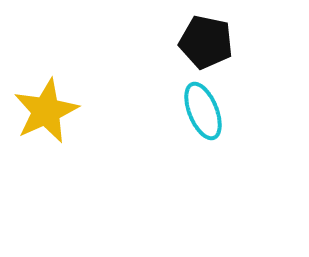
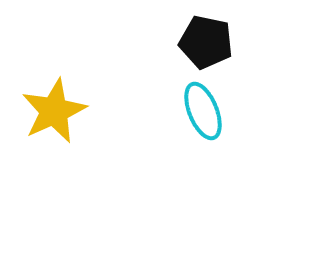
yellow star: moved 8 px right
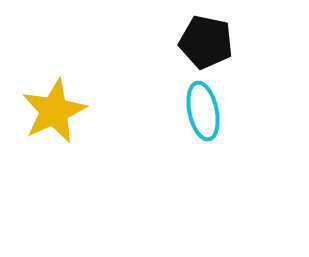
cyan ellipse: rotated 10 degrees clockwise
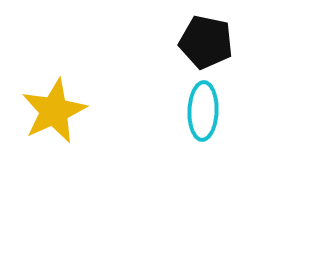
cyan ellipse: rotated 14 degrees clockwise
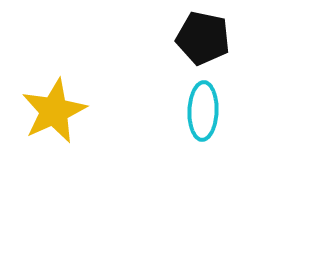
black pentagon: moved 3 px left, 4 px up
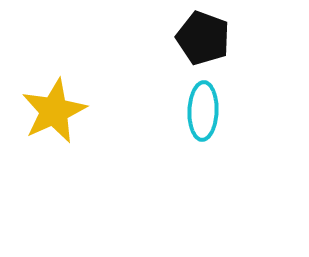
black pentagon: rotated 8 degrees clockwise
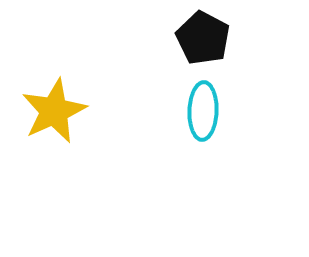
black pentagon: rotated 8 degrees clockwise
